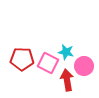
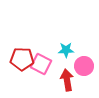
cyan star: moved 2 px up; rotated 14 degrees counterclockwise
pink square: moved 7 px left, 1 px down
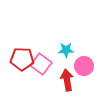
pink square: rotated 10 degrees clockwise
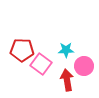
red pentagon: moved 9 px up
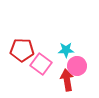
pink circle: moved 7 px left
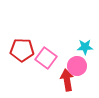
cyan star: moved 19 px right, 3 px up
pink square: moved 5 px right, 6 px up
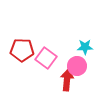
red arrow: rotated 15 degrees clockwise
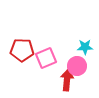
pink square: rotated 30 degrees clockwise
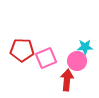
pink circle: moved 5 px up
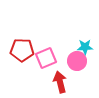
red arrow: moved 7 px left, 2 px down; rotated 20 degrees counterclockwise
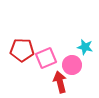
cyan star: rotated 14 degrees clockwise
pink circle: moved 5 px left, 4 px down
